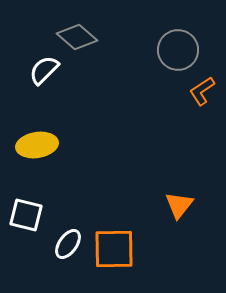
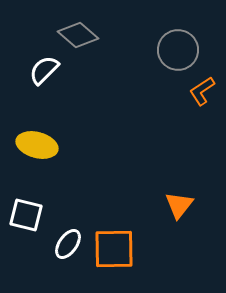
gray diamond: moved 1 px right, 2 px up
yellow ellipse: rotated 24 degrees clockwise
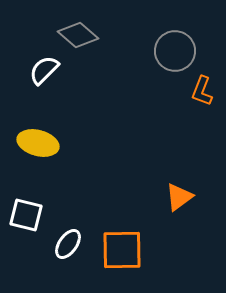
gray circle: moved 3 px left, 1 px down
orange L-shape: rotated 36 degrees counterclockwise
yellow ellipse: moved 1 px right, 2 px up
orange triangle: moved 8 px up; rotated 16 degrees clockwise
orange square: moved 8 px right, 1 px down
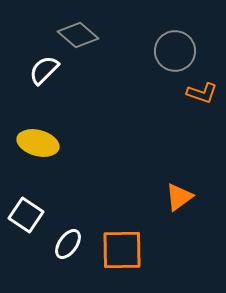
orange L-shape: moved 2 px down; rotated 92 degrees counterclockwise
white square: rotated 20 degrees clockwise
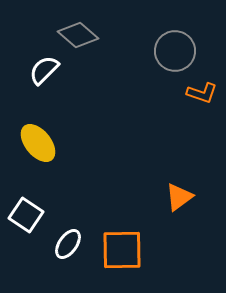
yellow ellipse: rotated 36 degrees clockwise
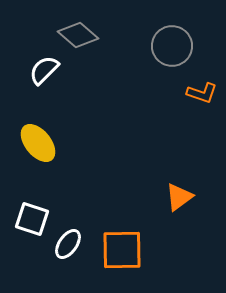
gray circle: moved 3 px left, 5 px up
white square: moved 6 px right, 4 px down; rotated 16 degrees counterclockwise
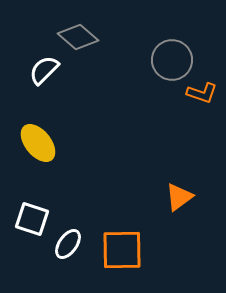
gray diamond: moved 2 px down
gray circle: moved 14 px down
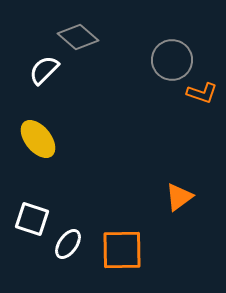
yellow ellipse: moved 4 px up
